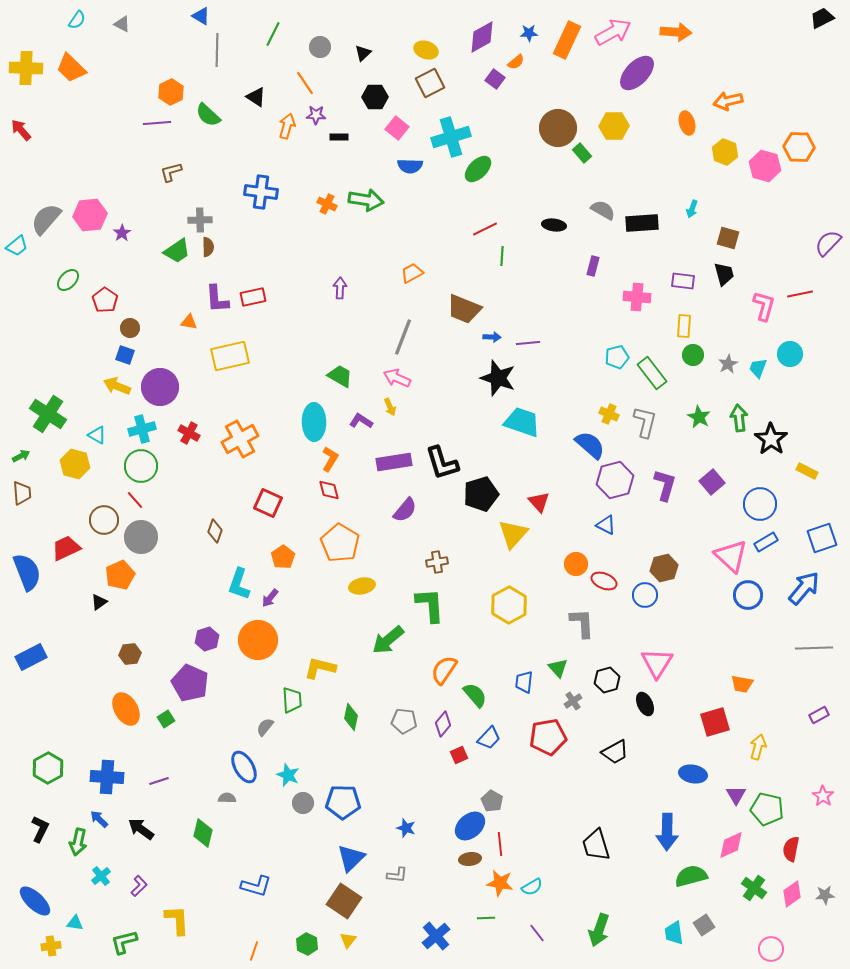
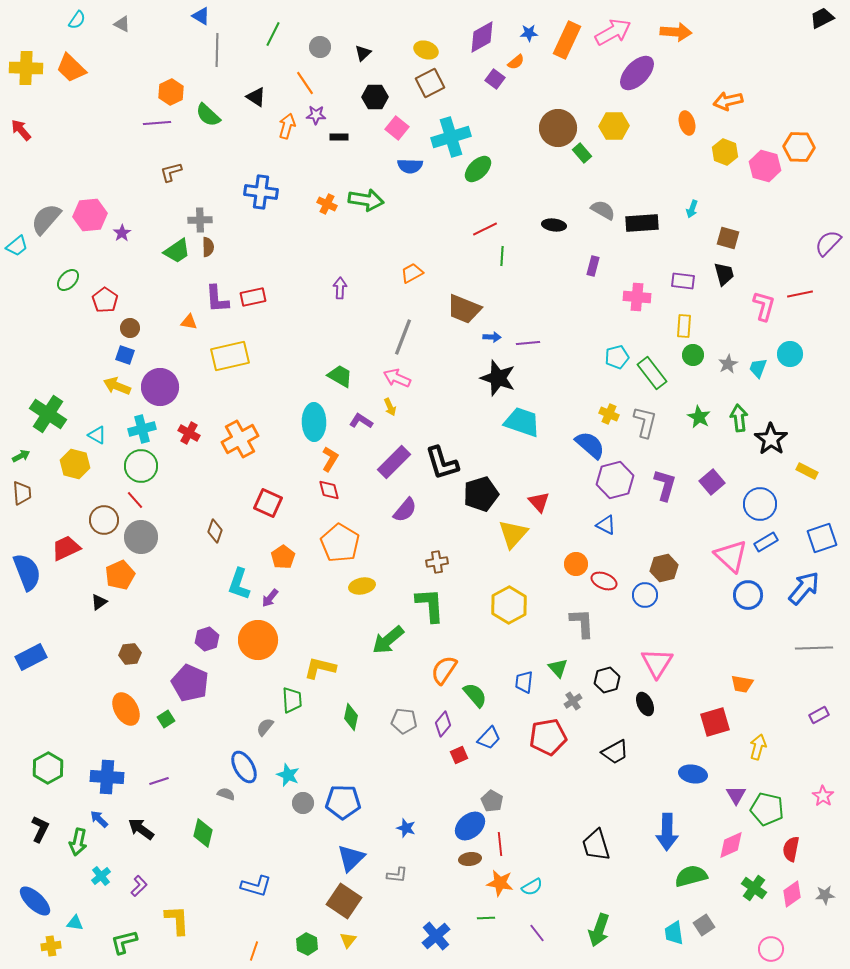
purple rectangle at (394, 462): rotated 36 degrees counterclockwise
gray semicircle at (227, 798): moved 1 px left, 4 px up; rotated 18 degrees clockwise
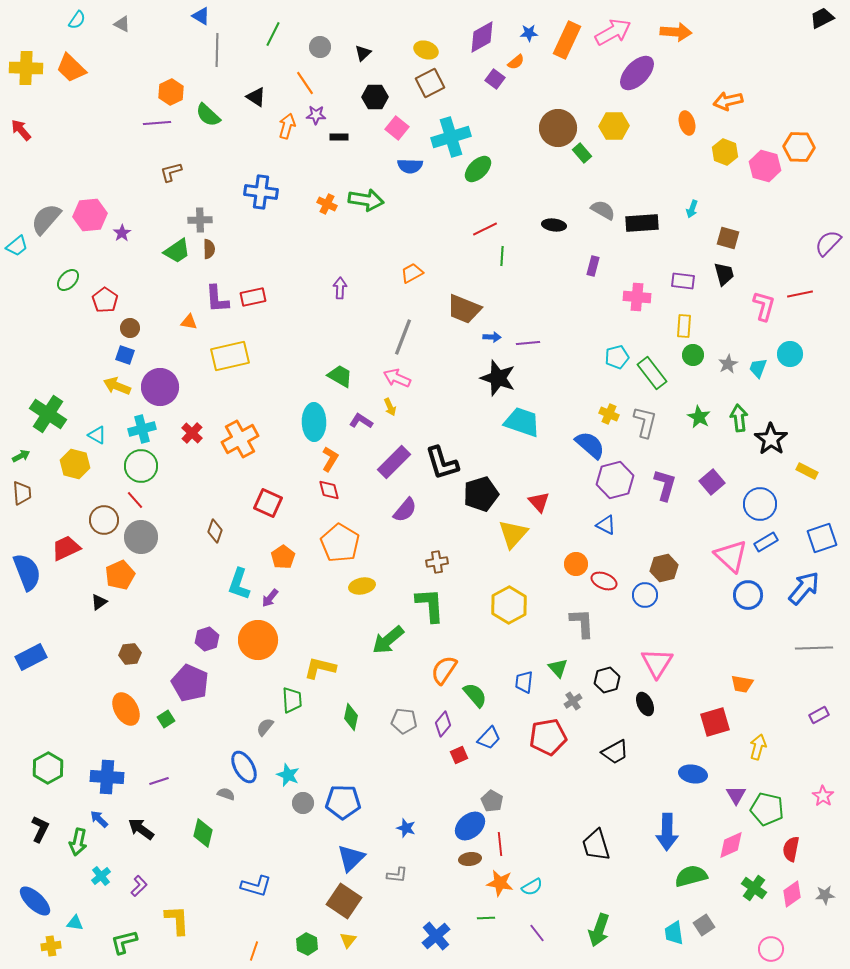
brown semicircle at (208, 247): moved 1 px right, 2 px down
red cross at (189, 433): moved 3 px right; rotated 15 degrees clockwise
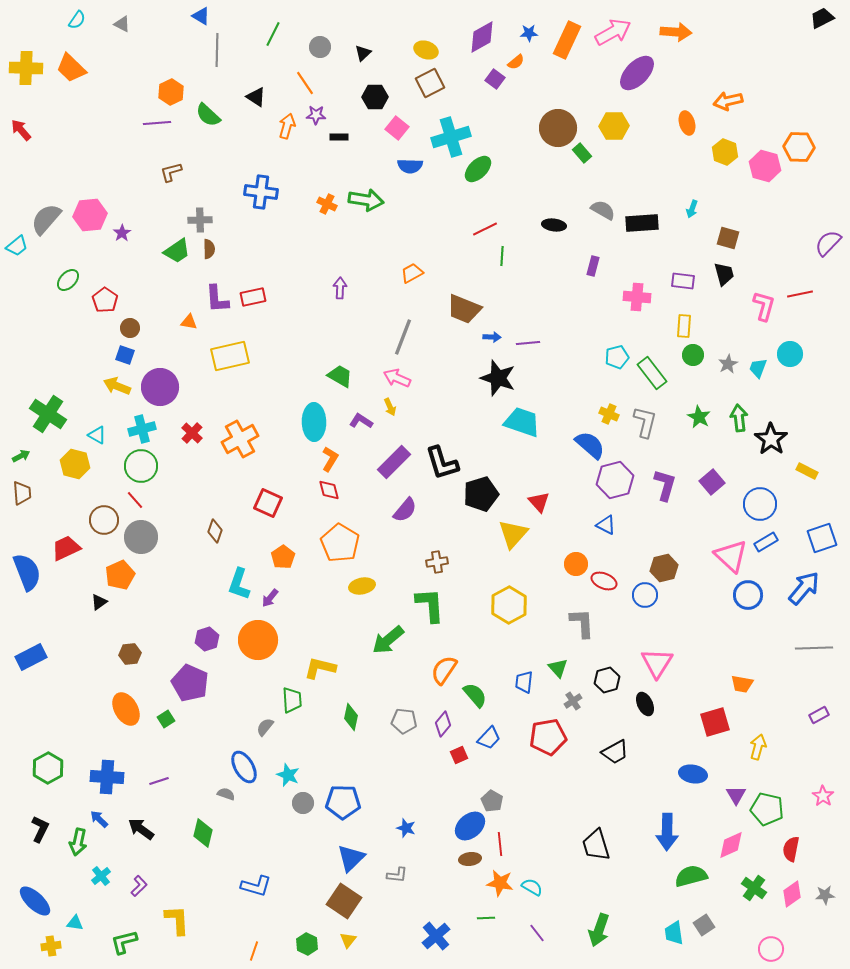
cyan semicircle at (532, 887): rotated 120 degrees counterclockwise
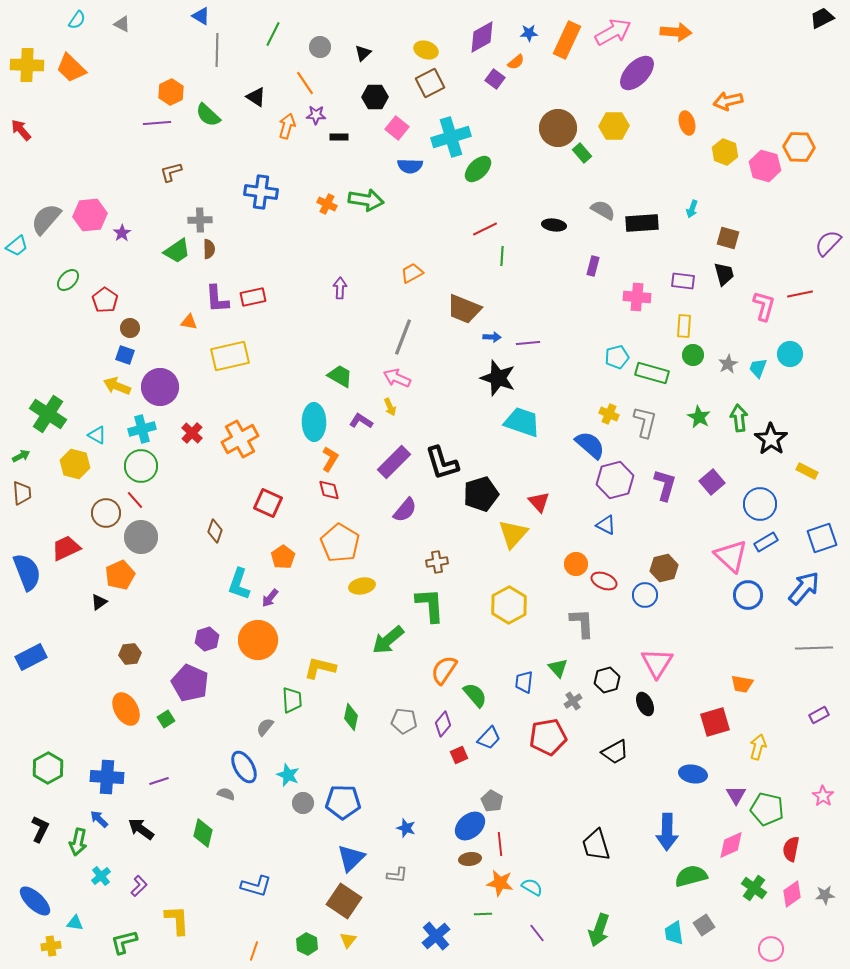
yellow cross at (26, 68): moved 1 px right, 3 px up
green rectangle at (652, 373): rotated 36 degrees counterclockwise
brown circle at (104, 520): moved 2 px right, 7 px up
green line at (486, 918): moved 3 px left, 4 px up
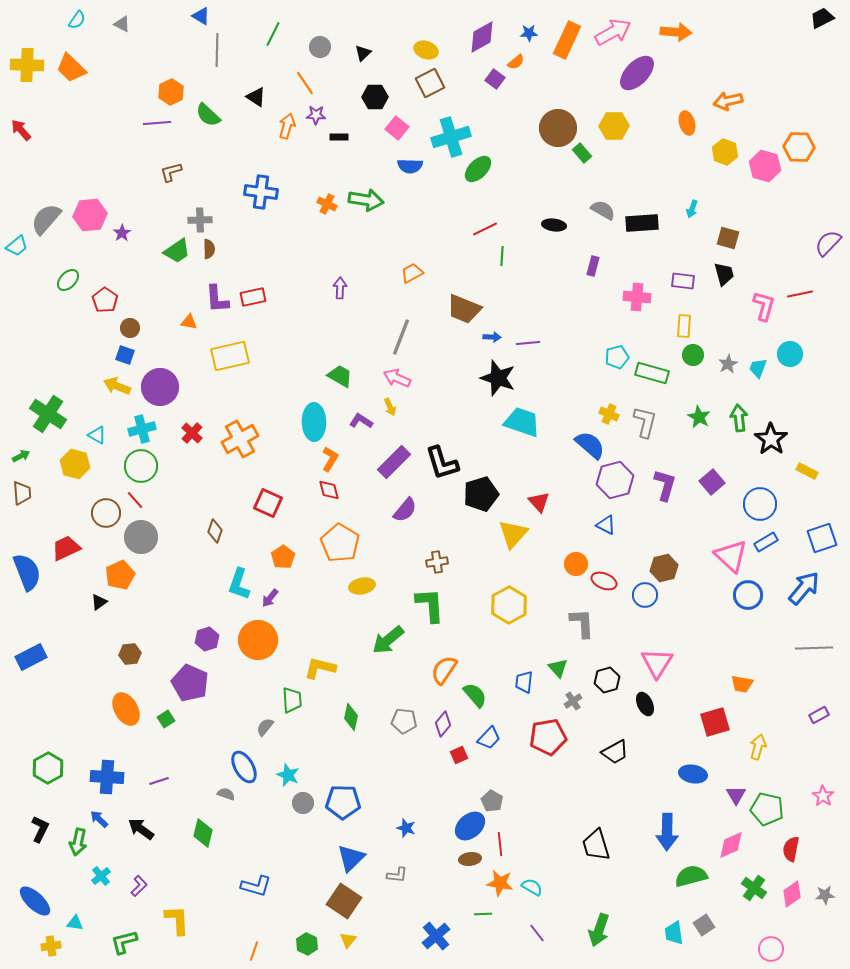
gray line at (403, 337): moved 2 px left
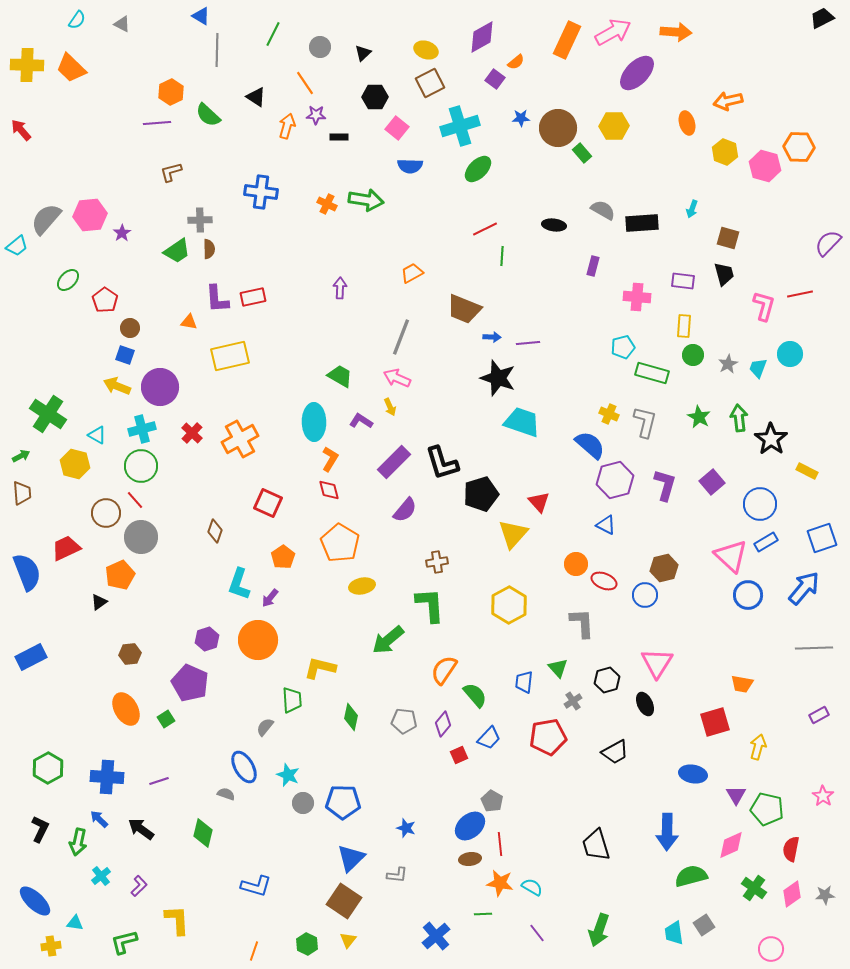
blue star at (529, 33): moved 8 px left, 85 px down
cyan cross at (451, 137): moved 9 px right, 11 px up
cyan pentagon at (617, 357): moved 6 px right, 10 px up
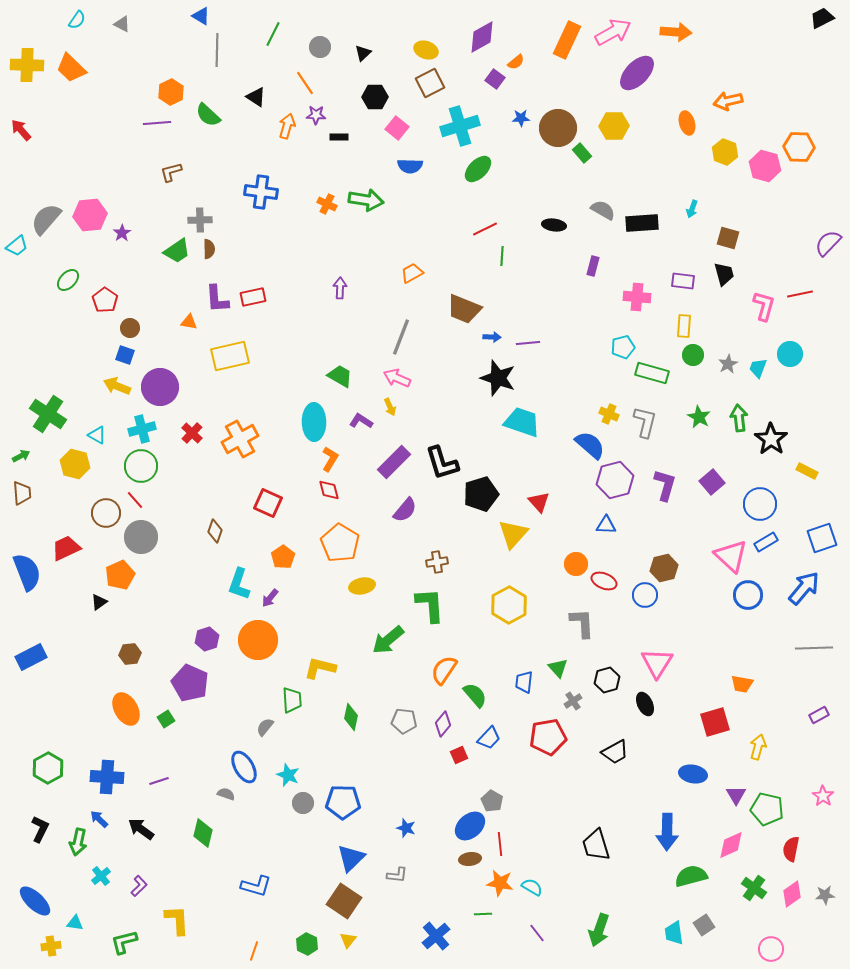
blue triangle at (606, 525): rotated 25 degrees counterclockwise
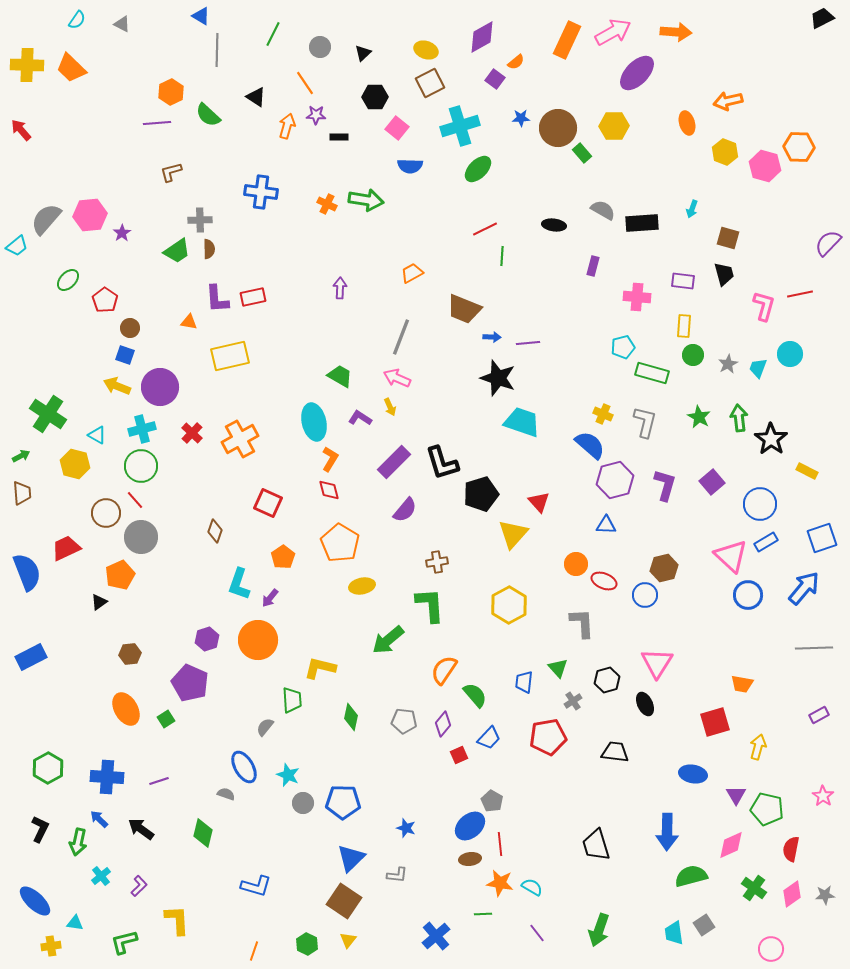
yellow cross at (609, 414): moved 6 px left
purple L-shape at (361, 421): moved 1 px left, 3 px up
cyan ellipse at (314, 422): rotated 12 degrees counterclockwise
black trapezoid at (615, 752): rotated 144 degrees counterclockwise
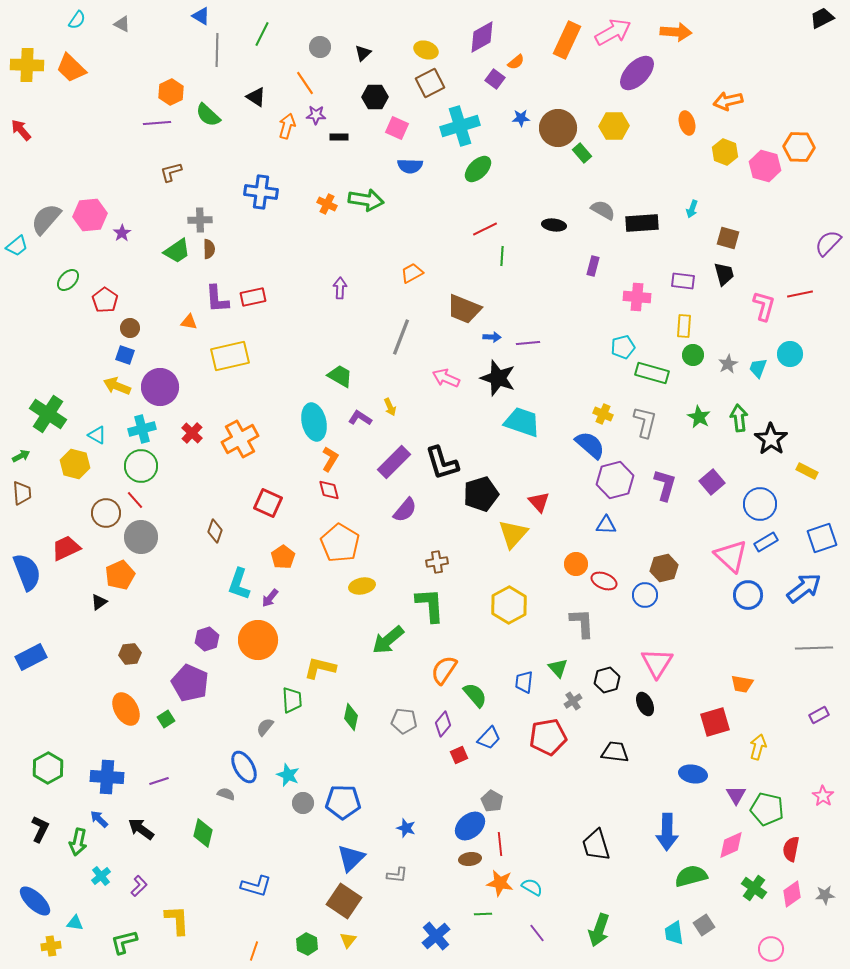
green line at (273, 34): moved 11 px left
pink square at (397, 128): rotated 15 degrees counterclockwise
pink arrow at (397, 378): moved 49 px right
blue arrow at (804, 588): rotated 12 degrees clockwise
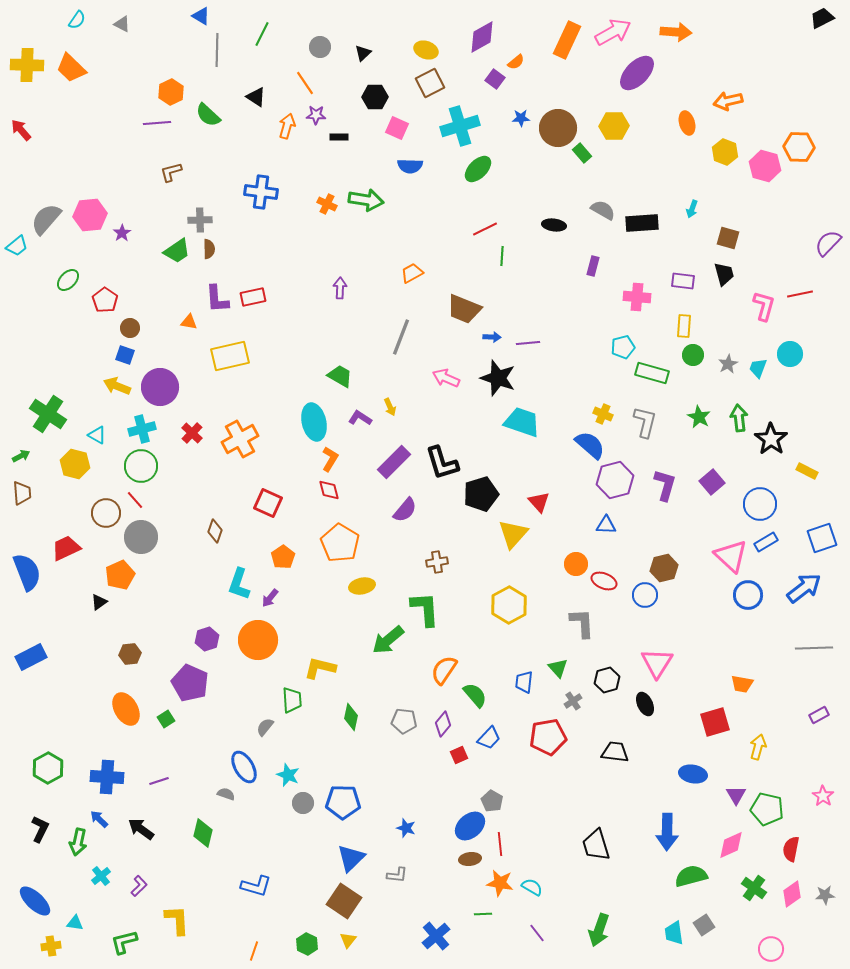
green L-shape at (430, 605): moved 5 px left, 4 px down
